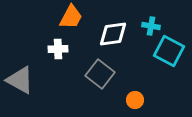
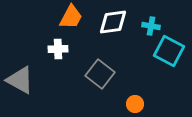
white diamond: moved 12 px up
orange circle: moved 4 px down
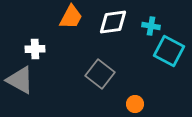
white cross: moved 23 px left
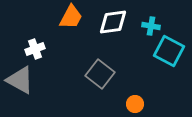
white cross: rotated 18 degrees counterclockwise
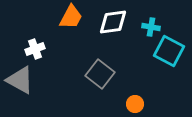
cyan cross: moved 1 px down
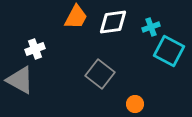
orange trapezoid: moved 5 px right
cyan cross: rotated 30 degrees counterclockwise
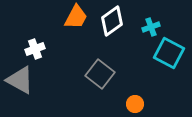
white diamond: moved 1 px left, 1 px up; rotated 28 degrees counterclockwise
cyan square: moved 2 px down
